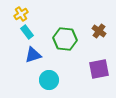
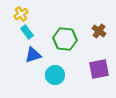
cyan circle: moved 6 px right, 5 px up
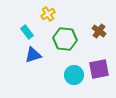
yellow cross: moved 27 px right
cyan circle: moved 19 px right
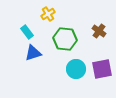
blue triangle: moved 2 px up
purple square: moved 3 px right
cyan circle: moved 2 px right, 6 px up
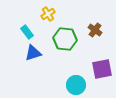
brown cross: moved 4 px left, 1 px up
cyan circle: moved 16 px down
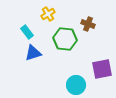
brown cross: moved 7 px left, 6 px up; rotated 16 degrees counterclockwise
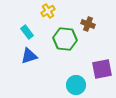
yellow cross: moved 3 px up
blue triangle: moved 4 px left, 3 px down
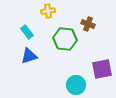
yellow cross: rotated 24 degrees clockwise
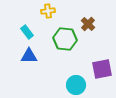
brown cross: rotated 24 degrees clockwise
blue triangle: rotated 18 degrees clockwise
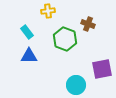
brown cross: rotated 24 degrees counterclockwise
green hexagon: rotated 15 degrees clockwise
